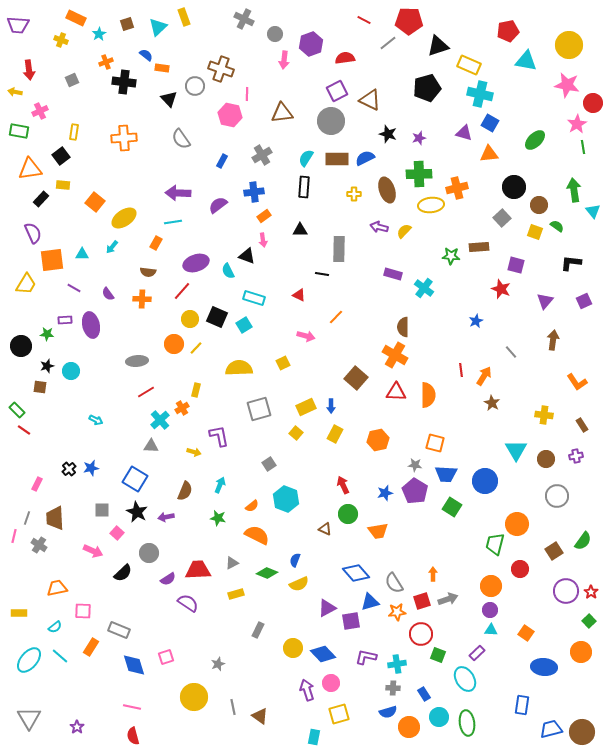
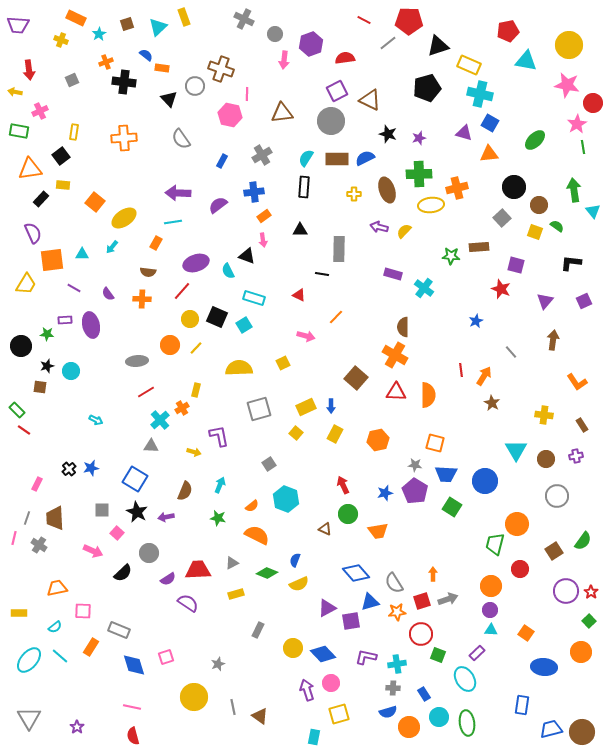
orange circle at (174, 344): moved 4 px left, 1 px down
pink line at (14, 536): moved 2 px down
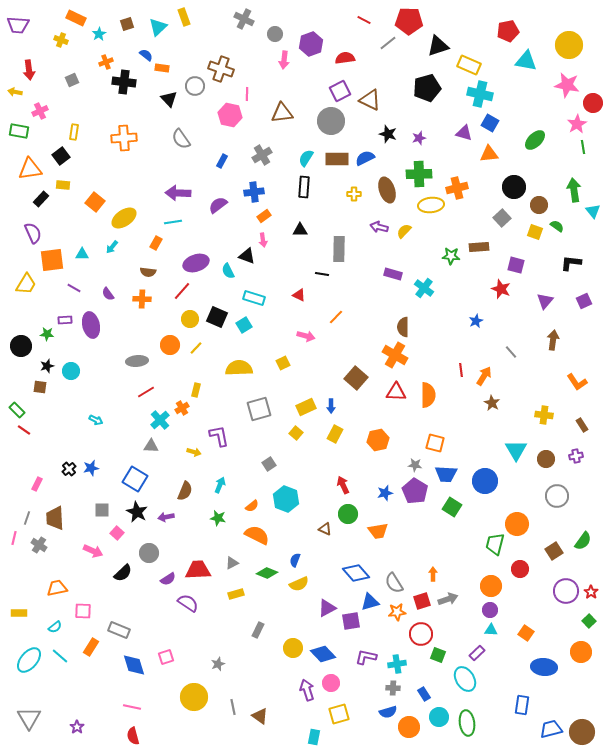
purple square at (337, 91): moved 3 px right
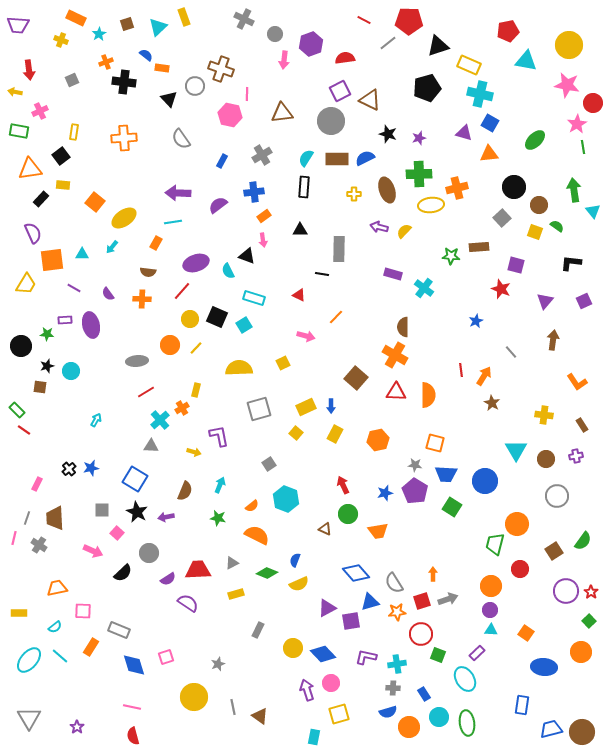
cyan arrow at (96, 420): rotated 88 degrees counterclockwise
